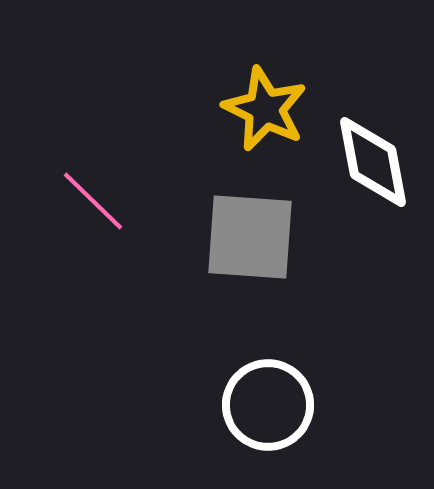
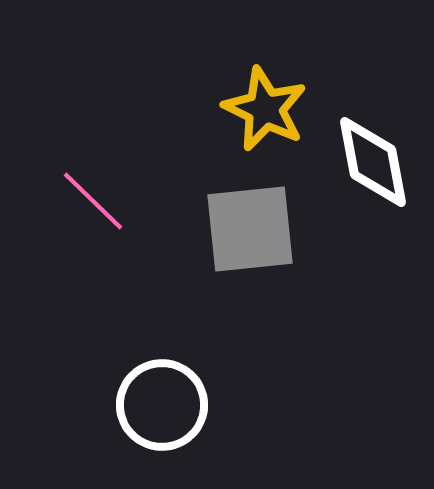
gray square: moved 8 px up; rotated 10 degrees counterclockwise
white circle: moved 106 px left
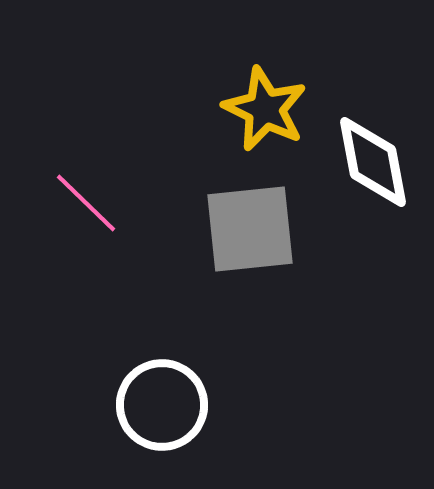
pink line: moved 7 px left, 2 px down
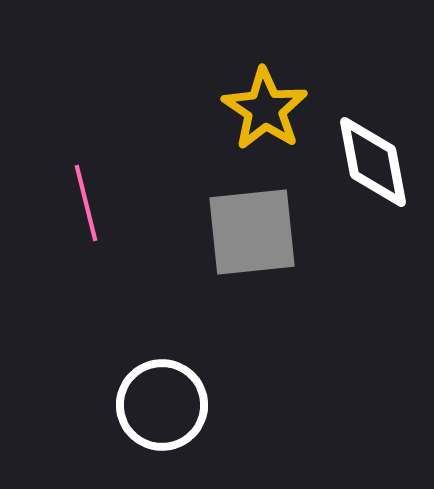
yellow star: rotated 8 degrees clockwise
pink line: rotated 32 degrees clockwise
gray square: moved 2 px right, 3 px down
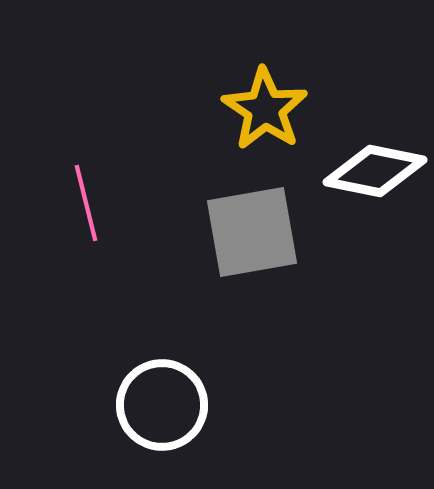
white diamond: moved 2 px right, 9 px down; rotated 68 degrees counterclockwise
gray square: rotated 4 degrees counterclockwise
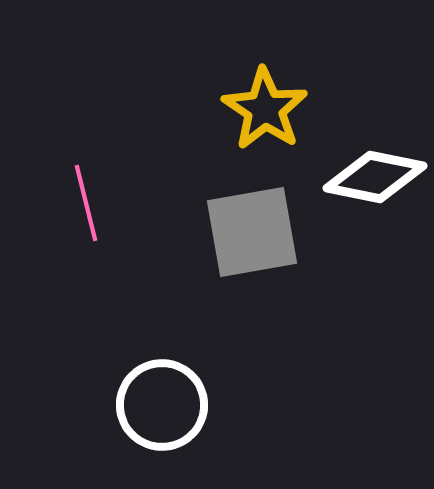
white diamond: moved 6 px down
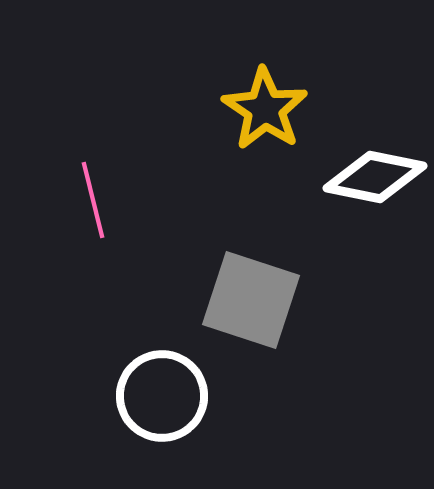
pink line: moved 7 px right, 3 px up
gray square: moved 1 px left, 68 px down; rotated 28 degrees clockwise
white circle: moved 9 px up
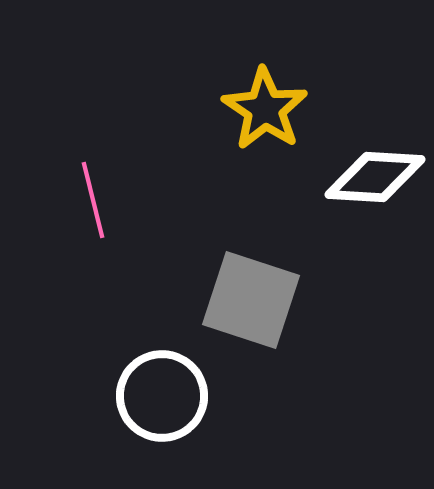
white diamond: rotated 8 degrees counterclockwise
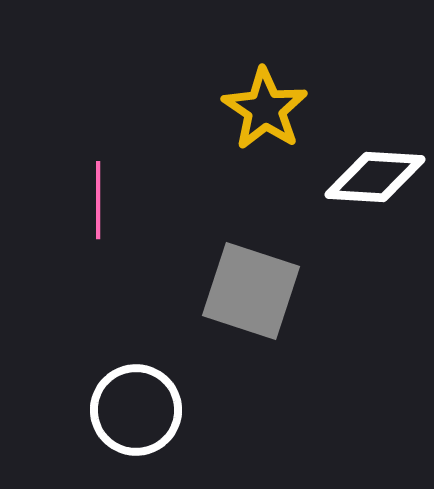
pink line: moved 5 px right; rotated 14 degrees clockwise
gray square: moved 9 px up
white circle: moved 26 px left, 14 px down
